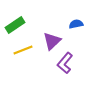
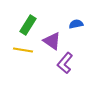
green rectangle: moved 13 px right; rotated 24 degrees counterclockwise
purple triangle: rotated 42 degrees counterclockwise
yellow line: rotated 30 degrees clockwise
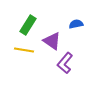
yellow line: moved 1 px right
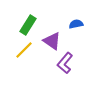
yellow line: rotated 54 degrees counterclockwise
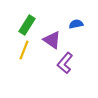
green rectangle: moved 1 px left
purple triangle: moved 1 px up
yellow line: rotated 24 degrees counterclockwise
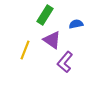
green rectangle: moved 18 px right, 10 px up
yellow line: moved 1 px right
purple L-shape: moved 1 px up
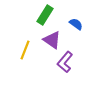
blue semicircle: rotated 48 degrees clockwise
